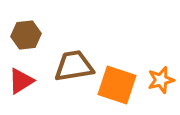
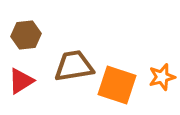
orange star: moved 1 px right, 3 px up
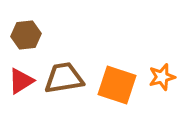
brown trapezoid: moved 10 px left, 12 px down
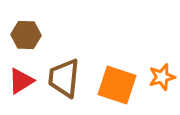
brown hexagon: rotated 8 degrees clockwise
brown trapezoid: rotated 75 degrees counterclockwise
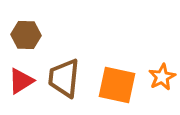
orange star: rotated 12 degrees counterclockwise
orange square: rotated 6 degrees counterclockwise
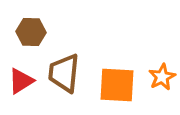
brown hexagon: moved 5 px right, 3 px up
brown trapezoid: moved 5 px up
orange square: rotated 9 degrees counterclockwise
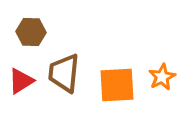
orange square: rotated 6 degrees counterclockwise
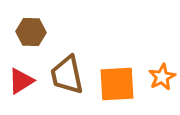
brown trapezoid: moved 3 px right, 2 px down; rotated 18 degrees counterclockwise
orange square: moved 1 px up
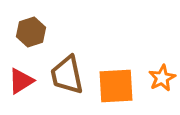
brown hexagon: rotated 20 degrees counterclockwise
orange star: moved 1 px down
orange square: moved 1 px left, 2 px down
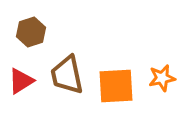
orange star: rotated 16 degrees clockwise
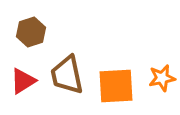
red triangle: moved 2 px right
